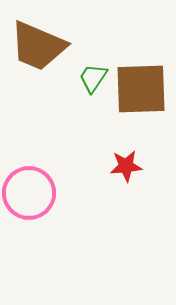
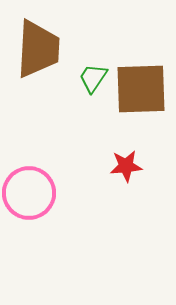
brown trapezoid: moved 3 px down; rotated 110 degrees counterclockwise
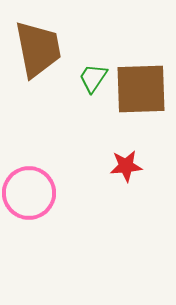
brown trapezoid: rotated 14 degrees counterclockwise
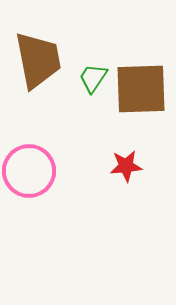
brown trapezoid: moved 11 px down
pink circle: moved 22 px up
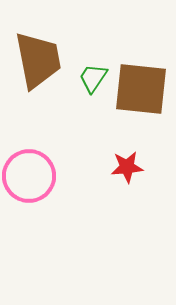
brown square: rotated 8 degrees clockwise
red star: moved 1 px right, 1 px down
pink circle: moved 5 px down
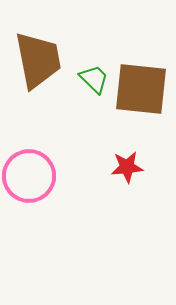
green trapezoid: moved 1 px right, 1 px down; rotated 100 degrees clockwise
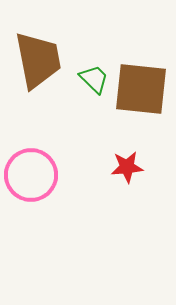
pink circle: moved 2 px right, 1 px up
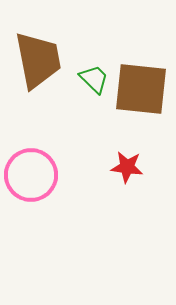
red star: rotated 12 degrees clockwise
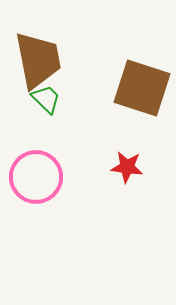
green trapezoid: moved 48 px left, 20 px down
brown square: moved 1 px right, 1 px up; rotated 12 degrees clockwise
pink circle: moved 5 px right, 2 px down
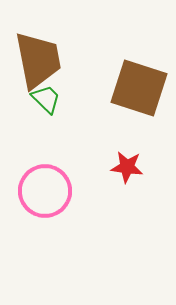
brown square: moved 3 px left
pink circle: moved 9 px right, 14 px down
